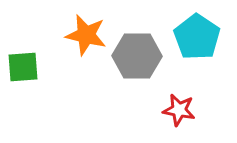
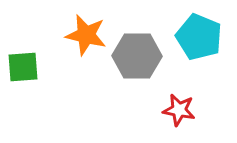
cyan pentagon: moved 2 px right; rotated 12 degrees counterclockwise
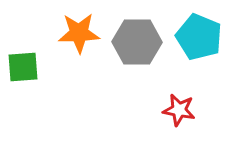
orange star: moved 7 px left, 2 px up; rotated 15 degrees counterclockwise
gray hexagon: moved 14 px up
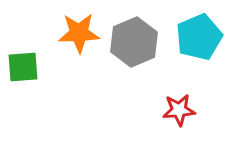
cyan pentagon: rotated 27 degrees clockwise
gray hexagon: moved 3 px left; rotated 24 degrees counterclockwise
red star: rotated 16 degrees counterclockwise
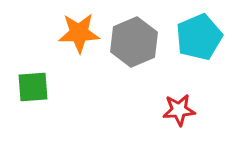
green square: moved 10 px right, 20 px down
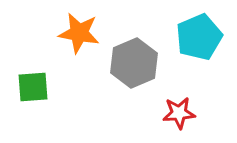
orange star: rotated 12 degrees clockwise
gray hexagon: moved 21 px down
red star: moved 3 px down
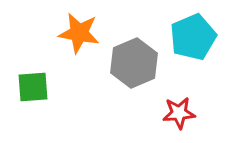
cyan pentagon: moved 6 px left
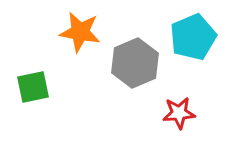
orange star: moved 1 px right, 1 px up
gray hexagon: moved 1 px right
green square: rotated 8 degrees counterclockwise
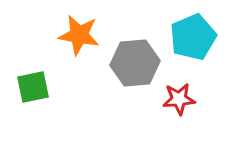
orange star: moved 1 px left, 3 px down
gray hexagon: rotated 18 degrees clockwise
red star: moved 14 px up
